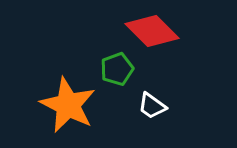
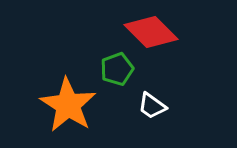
red diamond: moved 1 px left, 1 px down
orange star: rotated 6 degrees clockwise
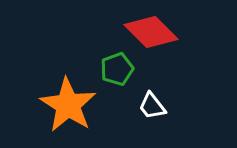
white trapezoid: rotated 16 degrees clockwise
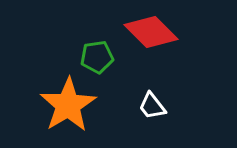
green pentagon: moved 20 px left, 12 px up; rotated 12 degrees clockwise
orange star: rotated 8 degrees clockwise
